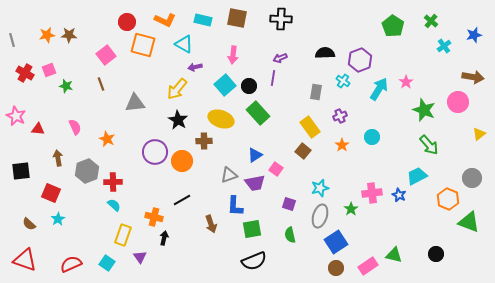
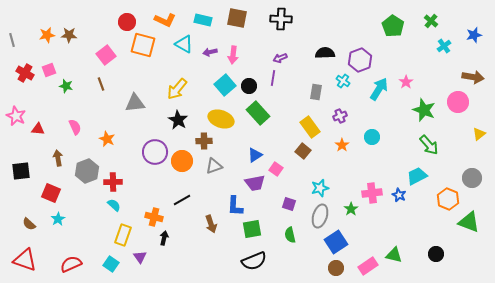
purple arrow at (195, 67): moved 15 px right, 15 px up
gray triangle at (229, 175): moved 15 px left, 9 px up
cyan square at (107, 263): moved 4 px right, 1 px down
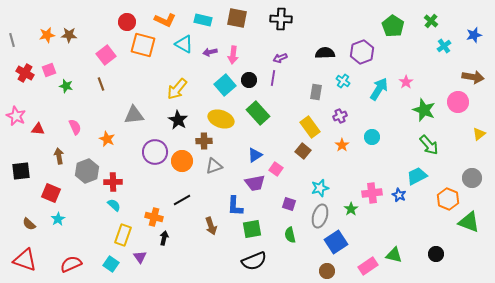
purple hexagon at (360, 60): moved 2 px right, 8 px up
black circle at (249, 86): moved 6 px up
gray triangle at (135, 103): moved 1 px left, 12 px down
brown arrow at (58, 158): moved 1 px right, 2 px up
brown arrow at (211, 224): moved 2 px down
brown circle at (336, 268): moved 9 px left, 3 px down
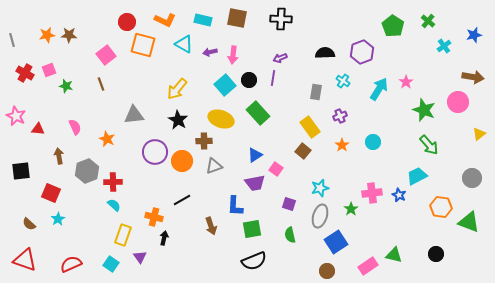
green cross at (431, 21): moved 3 px left
cyan circle at (372, 137): moved 1 px right, 5 px down
orange hexagon at (448, 199): moved 7 px left, 8 px down; rotated 15 degrees counterclockwise
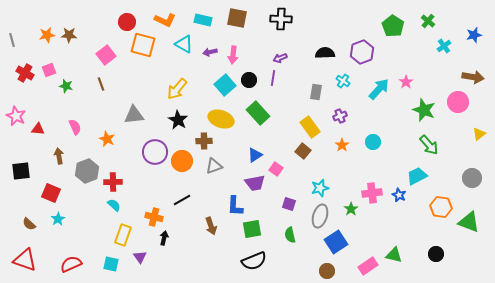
cyan arrow at (379, 89): rotated 10 degrees clockwise
cyan square at (111, 264): rotated 21 degrees counterclockwise
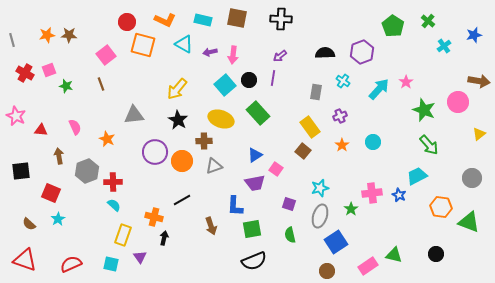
purple arrow at (280, 58): moved 2 px up; rotated 16 degrees counterclockwise
brown arrow at (473, 77): moved 6 px right, 4 px down
red triangle at (38, 129): moved 3 px right, 1 px down
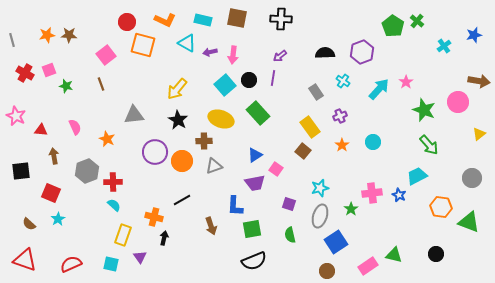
green cross at (428, 21): moved 11 px left
cyan triangle at (184, 44): moved 3 px right, 1 px up
gray rectangle at (316, 92): rotated 42 degrees counterclockwise
brown arrow at (59, 156): moved 5 px left
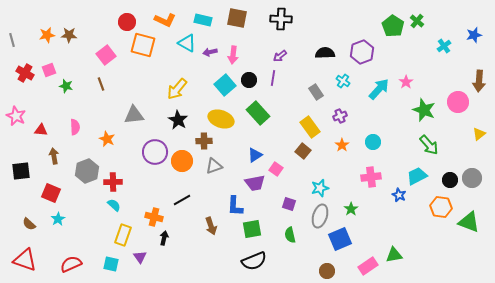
brown arrow at (479, 81): rotated 85 degrees clockwise
pink semicircle at (75, 127): rotated 21 degrees clockwise
pink cross at (372, 193): moved 1 px left, 16 px up
blue square at (336, 242): moved 4 px right, 3 px up; rotated 10 degrees clockwise
black circle at (436, 254): moved 14 px right, 74 px up
green triangle at (394, 255): rotated 24 degrees counterclockwise
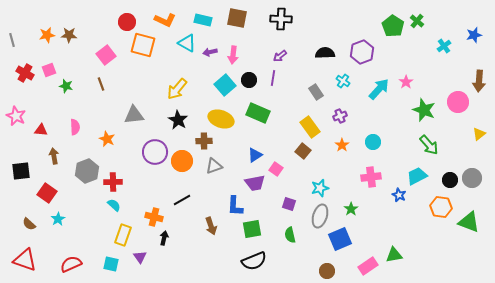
green rectangle at (258, 113): rotated 25 degrees counterclockwise
red square at (51, 193): moved 4 px left; rotated 12 degrees clockwise
